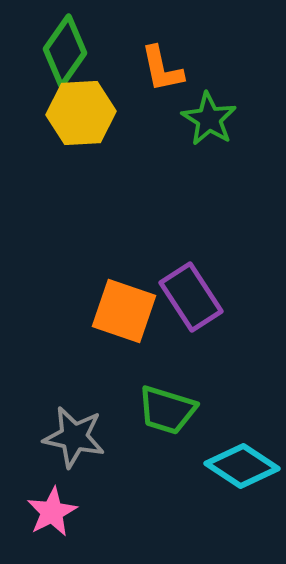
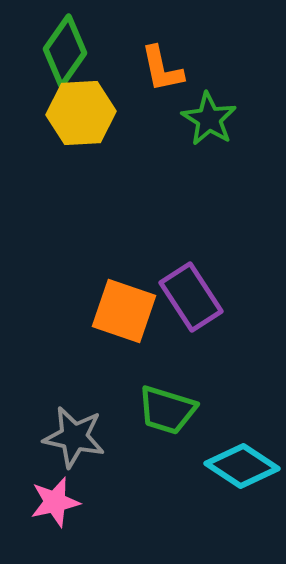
pink star: moved 3 px right, 10 px up; rotated 15 degrees clockwise
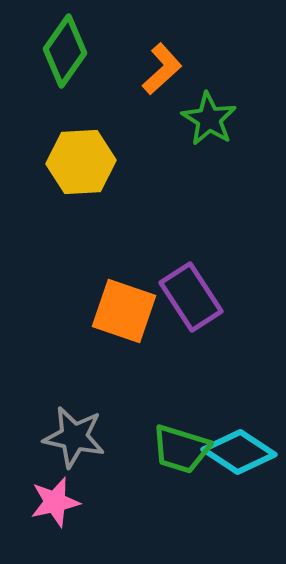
orange L-shape: rotated 120 degrees counterclockwise
yellow hexagon: moved 49 px down
green trapezoid: moved 14 px right, 39 px down
cyan diamond: moved 3 px left, 14 px up
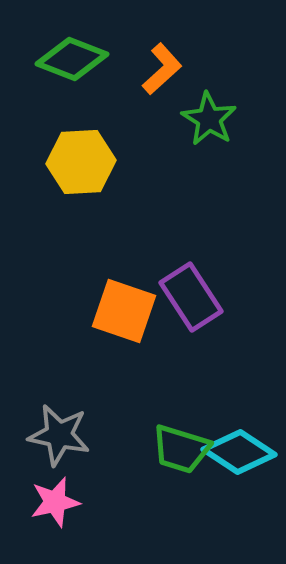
green diamond: moved 7 px right, 8 px down; rotated 76 degrees clockwise
gray star: moved 15 px left, 2 px up
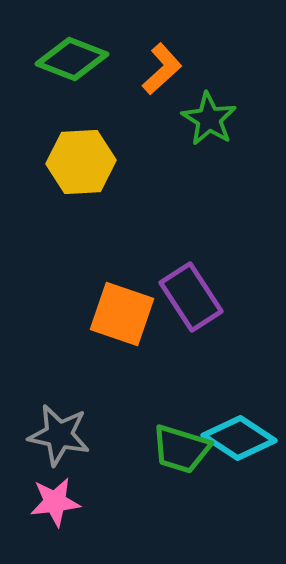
orange square: moved 2 px left, 3 px down
cyan diamond: moved 14 px up
pink star: rotated 6 degrees clockwise
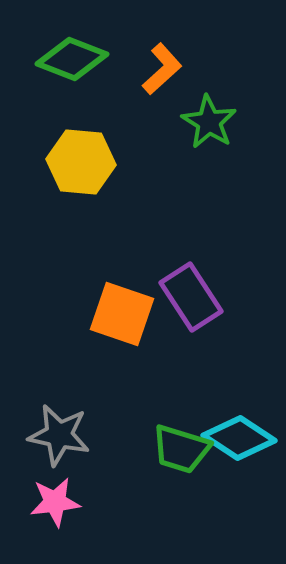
green star: moved 3 px down
yellow hexagon: rotated 8 degrees clockwise
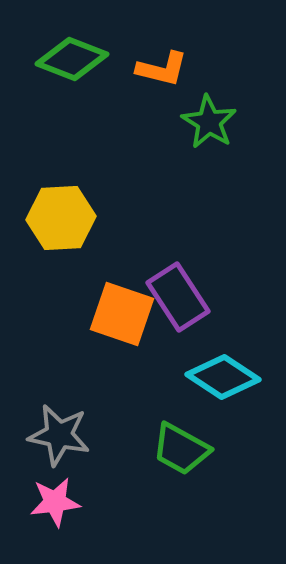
orange L-shape: rotated 56 degrees clockwise
yellow hexagon: moved 20 px left, 56 px down; rotated 8 degrees counterclockwise
purple rectangle: moved 13 px left
cyan diamond: moved 16 px left, 61 px up
green trapezoid: rotated 12 degrees clockwise
